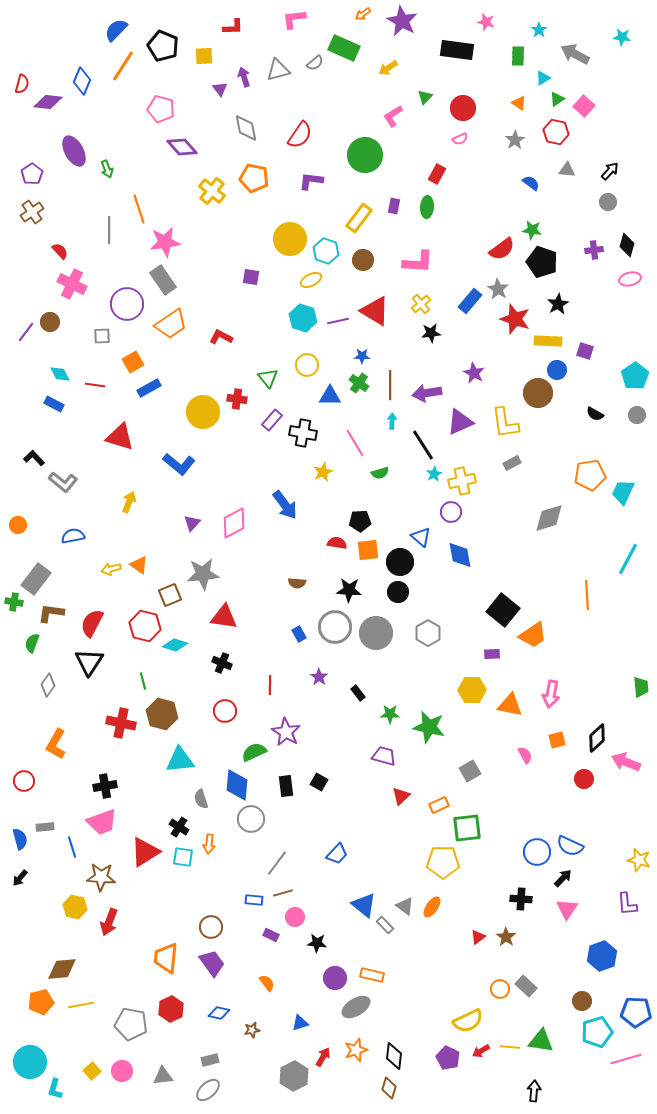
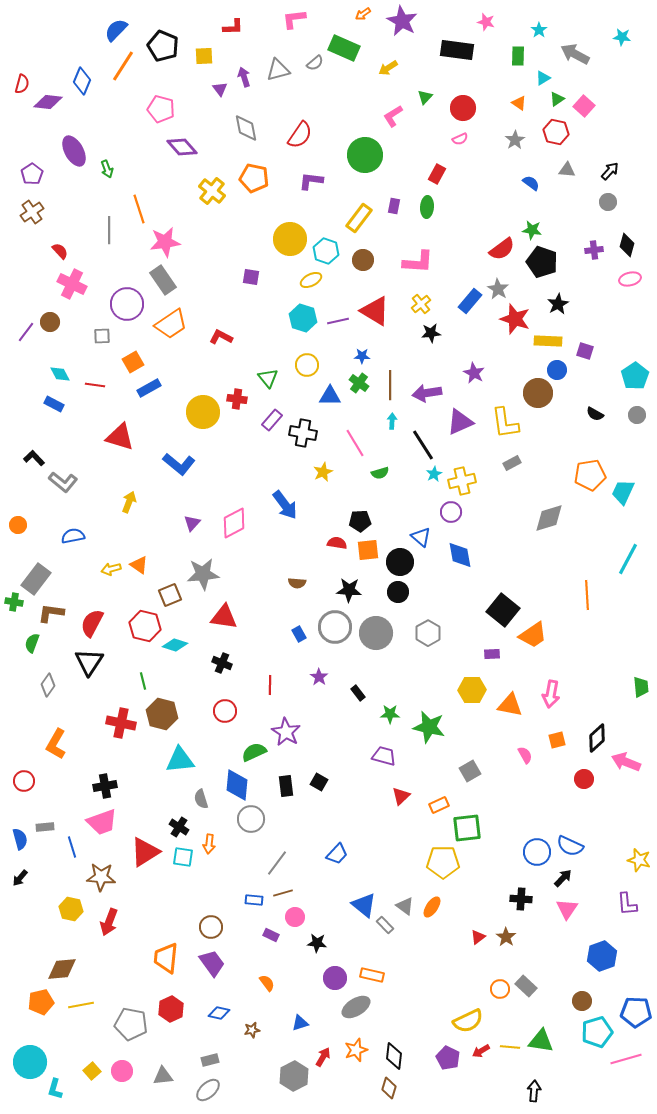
yellow hexagon at (75, 907): moved 4 px left, 2 px down
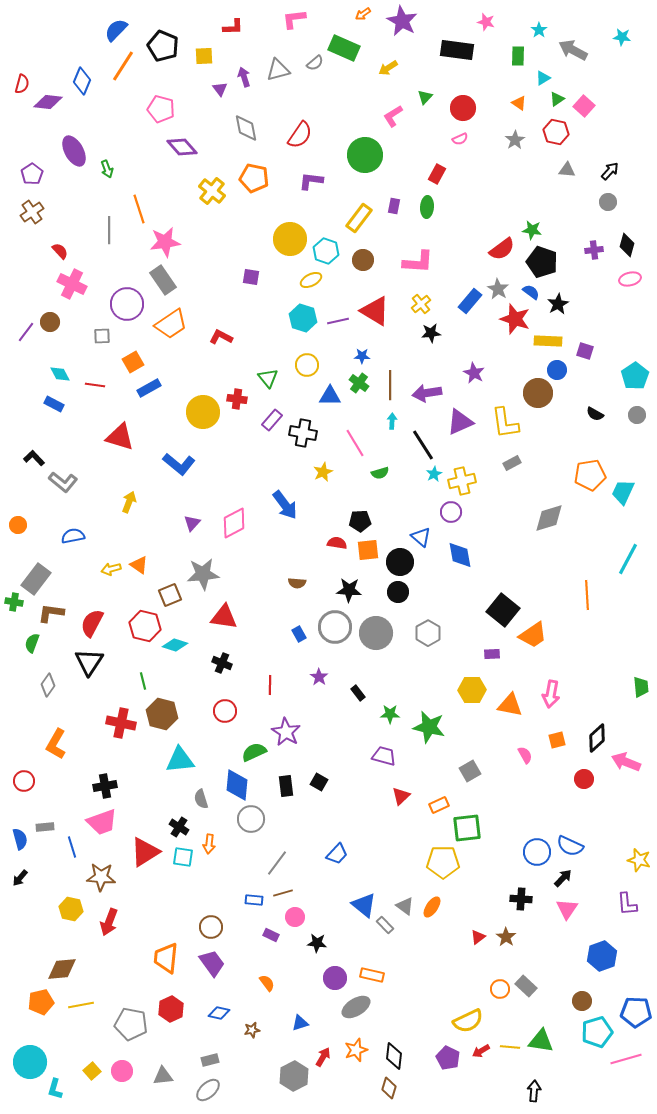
gray arrow at (575, 54): moved 2 px left, 4 px up
blue semicircle at (531, 183): moved 109 px down
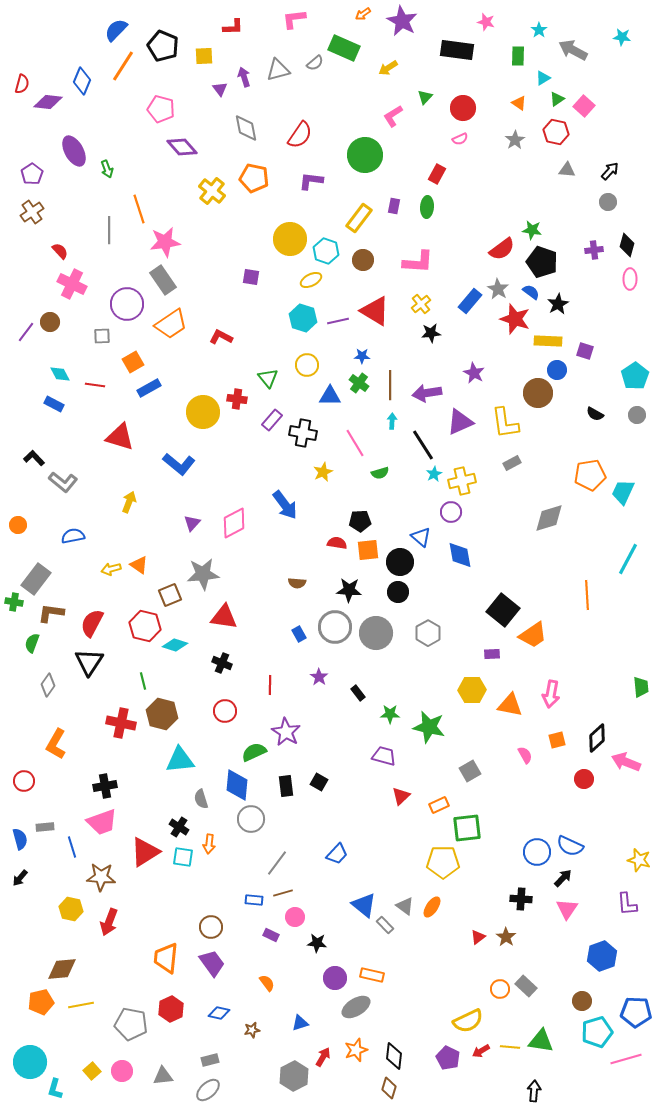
pink ellipse at (630, 279): rotated 75 degrees counterclockwise
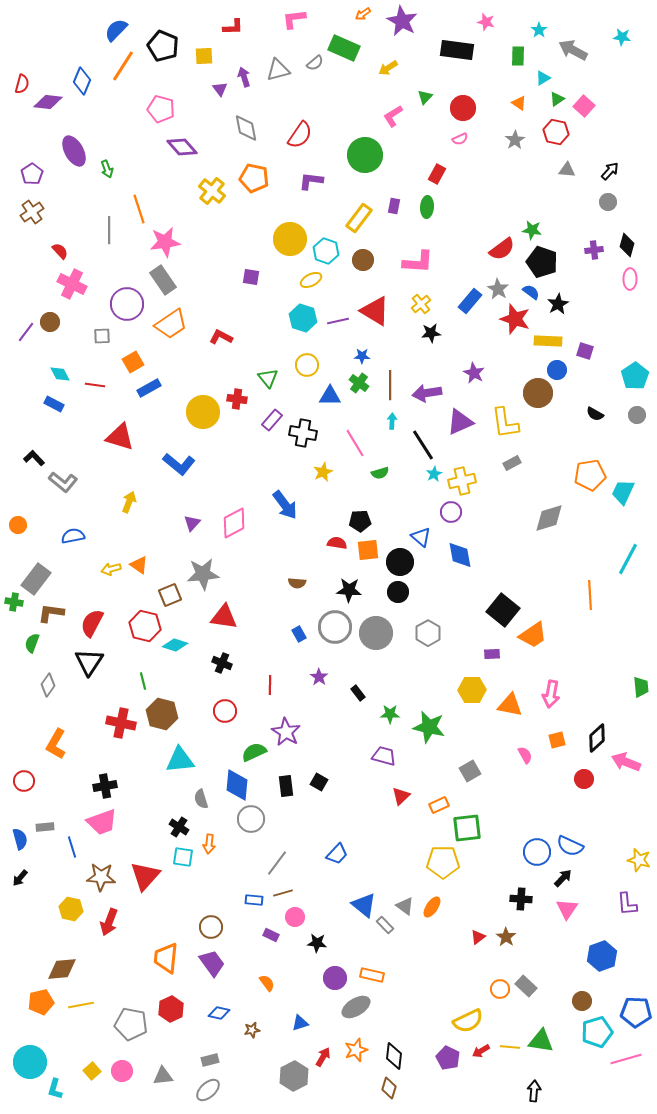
orange line at (587, 595): moved 3 px right
red triangle at (145, 852): moved 24 px down; rotated 16 degrees counterclockwise
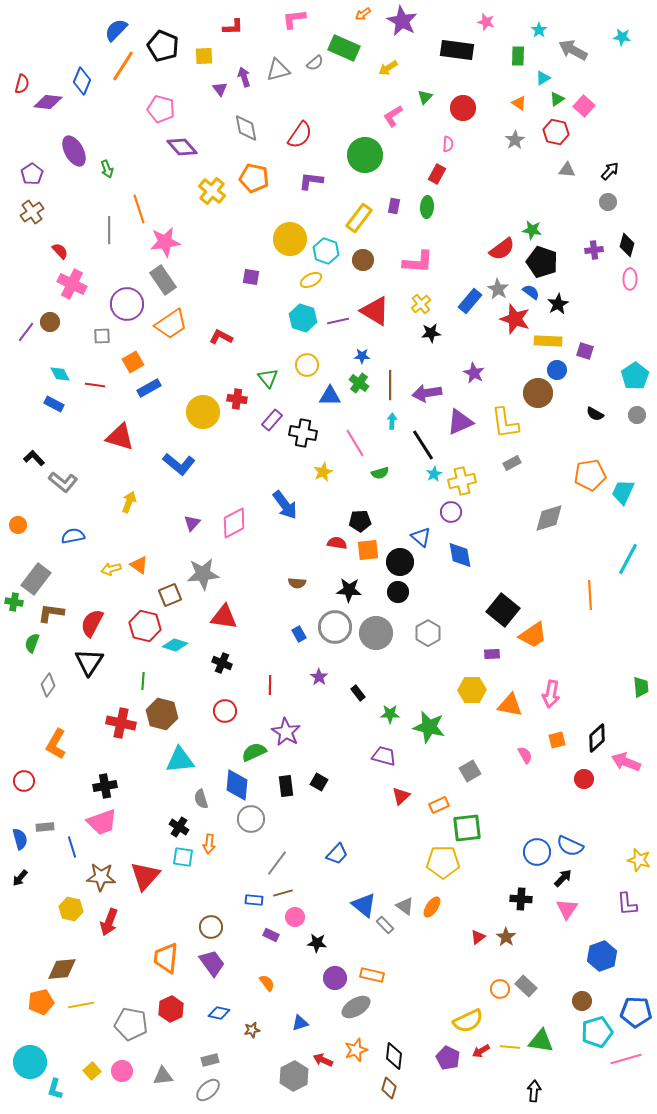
pink semicircle at (460, 139): moved 12 px left, 5 px down; rotated 63 degrees counterclockwise
green line at (143, 681): rotated 18 degrees clockwise
red arrow at (323, 1057): moved 3 px down; rotated 96 degrees counterclockwise
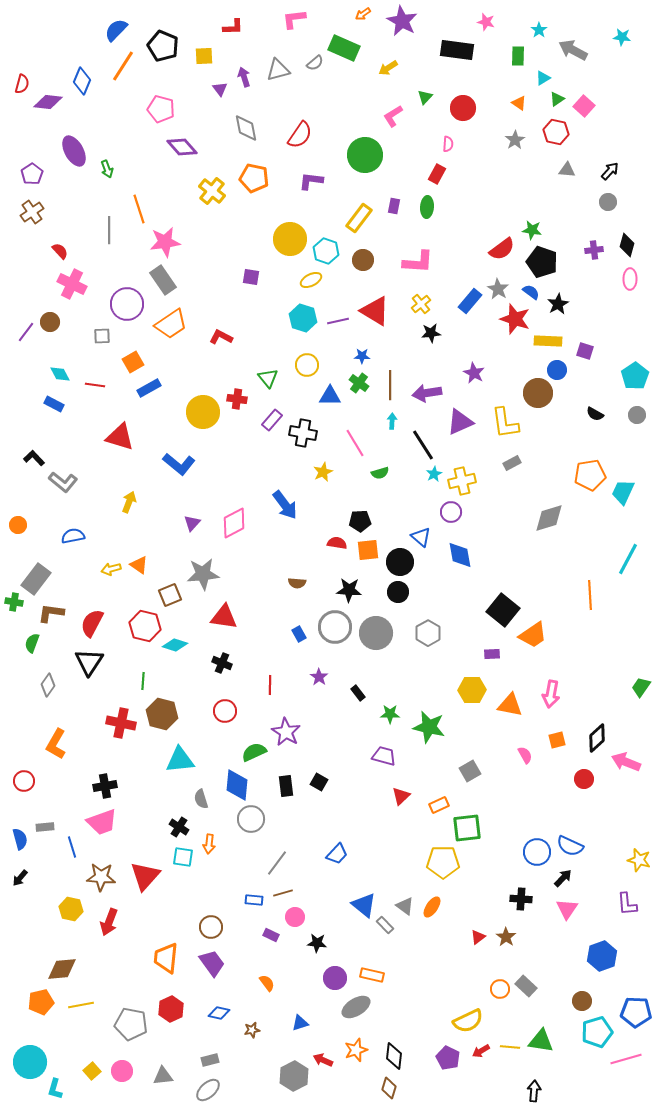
green trapezoid at (641, 687): rotated 140 degrees counterclockwise
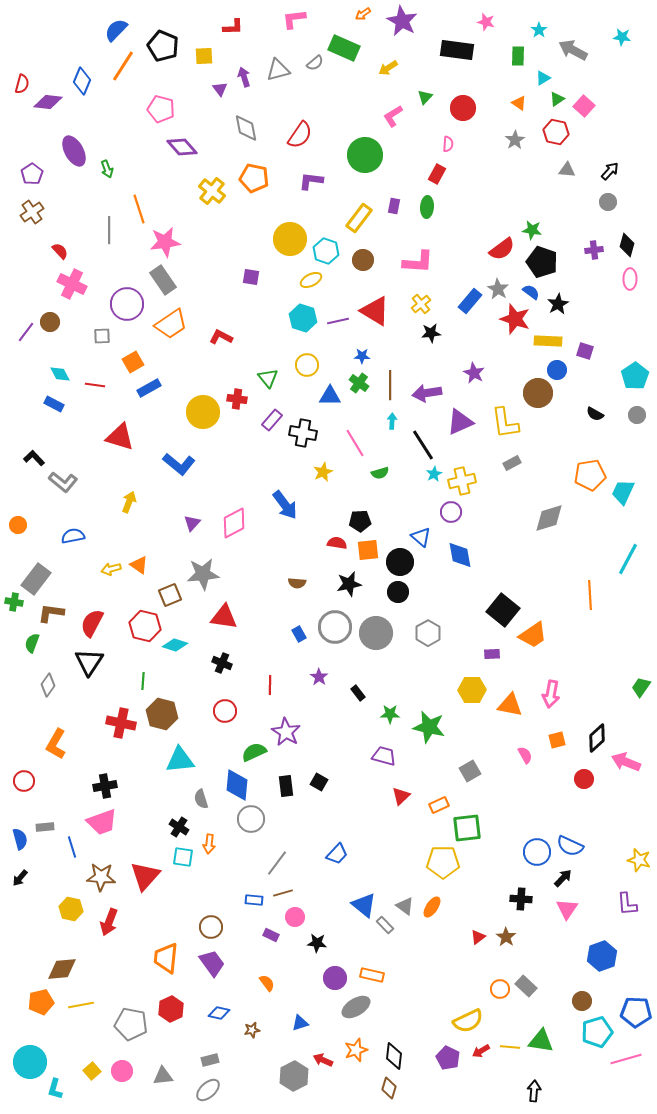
black star at (349, 590): moved 6 px up; rotated 15 degrees counterclockwise
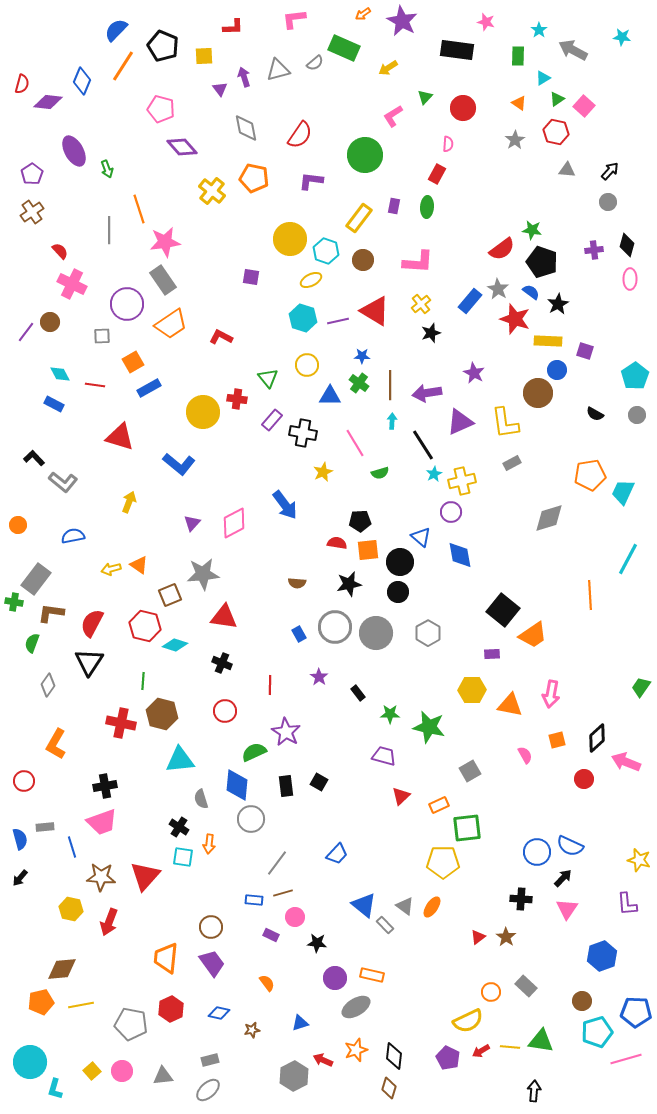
black star at (431, 333): rotated 12 degrees counterclockwise
orange circle at (500, 989): moved 9 px left, 3 px down
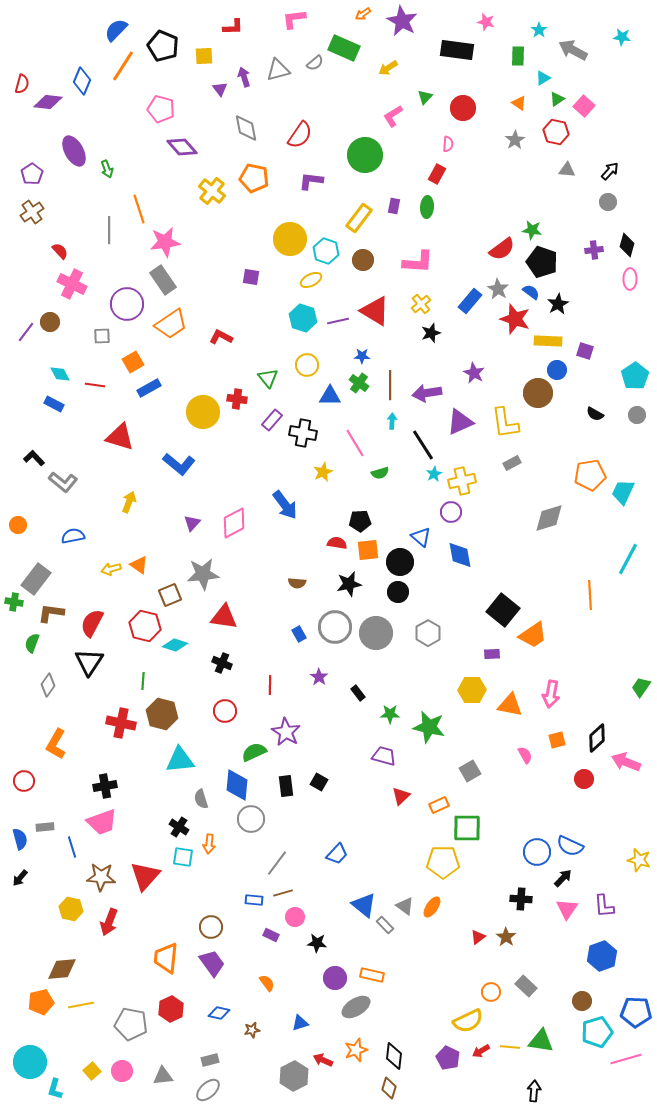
green square at (467, 828): rotated 8 degrees clockwise
purple L-shape at (627, 904): moved 23 px left, 2 px down
